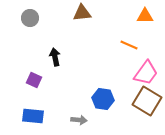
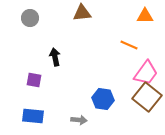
purple square: rotated 14 degrees counterclockwise
brown square: moved 4 px up; rotated 8 degrees clockwise
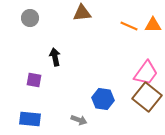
orange triangle: moved 8 px right, 9 px down
orange line: moved 19 px up
blue rectangle: moved 3 px left, 3 px down
gray arrow: rotated 14 degrees clockwise
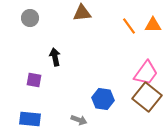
orange line: rotated 30 degrees clockwise
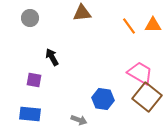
black arrow: moved 3 px left; rotated 18 degrees counterclockwise
pink trapezoid: moved 6 px left; rotated 96 degrees counterclockwise
blue rectangle: moved 5 px up
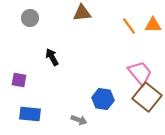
pink trapezoid: rotated 20 degrees clockwise
purple square: moved 15 px left
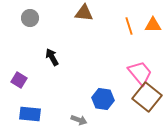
brown triangle: moved 2 px right; rotated 12 degrees clockwise
orange line: rotated 18 degrees clockwise
purple square: rotated 21 degrees clockwise
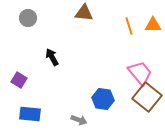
gray circle: moved 2 px left
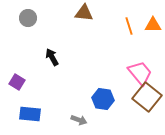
purple square: moved 2 px left, 2 px down
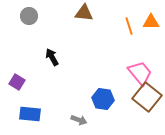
gray circle: moved 1 px right, 2 px up
orange triangle: moved 2 px left, 3 px up
